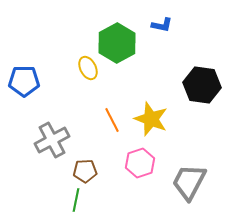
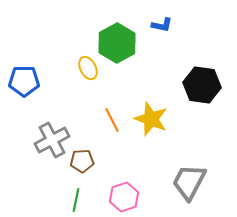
pink hexagon: moved 16 px left, 34 px down
brown pentagon: moved 3 px left, 10 px up
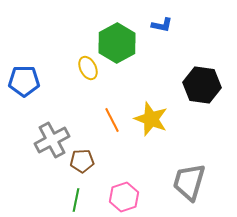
gray trapezoid: rotated 12 degrees counterclockwise
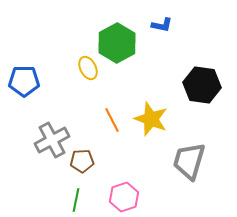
gray trapezoid: moved 21 px up
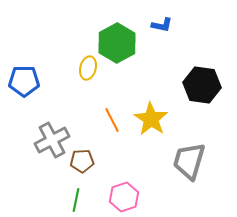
yellow ellipse: rotated 40 degrees clockwise
yellow star: rotated 12 degrees clockwise
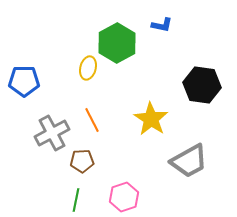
orange line: moved 20 px left
gray cross: moved 7 px up
gray trapezoid: rotated 135 degrees counterclockwise
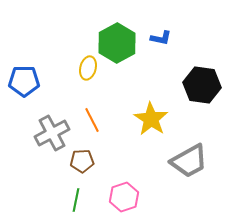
blue L-shape: moved 1 px left, 13 px down
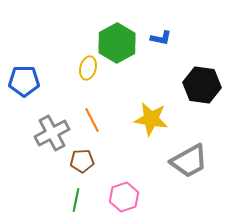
yellow star: rotated 24 degrees counterclockwise
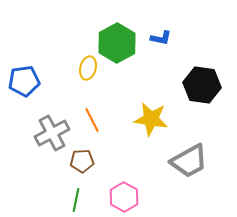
blue pentagon: rotated 8 degrees counterclockwise
pink hexagon: rotated 12 degrees counterclockwise
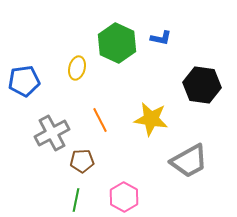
green hexagon: rotated 6 degrees counterclockwise
yellow ellipse: moved 11 px left
orange line: moved 8 px right
